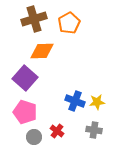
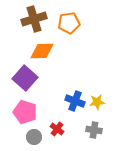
orange pentagon: rotated 20 degrees clockwise
red cross: moved 2 px up
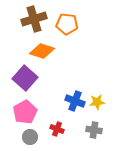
orange pentagon: moved 2 px left, 1 px down; rotated 15 degrees clockwise
orange diamond: rotated 20 degrees clockwise
pink pentagon: rotated 25 degrees clockwise
red cross: rotated 16 degrees counterclockwise
gray circle: moved 4 px left
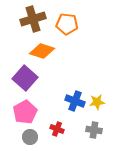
brown cross: moved 1 px left
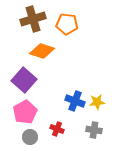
purple square: moved 1 px left, 2 px down
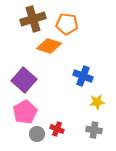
orange diamond: moved 7 px right, 5 px up
blue cross: moved 8 px right, 25 px up
gray circle: moved 7 px right, 3 px up
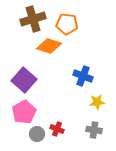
pink pentagon: moved 1 px left
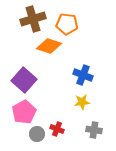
blue cross: moved 1 px up
yellow star: moved 15 px left
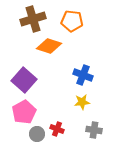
orange pentagon: moved 5 px right, 3 px up
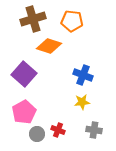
purple square: moved 6 px up
red cross: moved 1 px right, 1 px down
